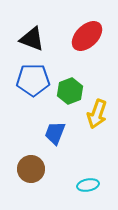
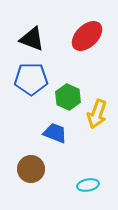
blue pentagon: moved 2 px left, 1 px up
green hexagon: moved 2 px left, 6 px down; rotated 15 degrees counterclockwise
blue trapezoid: rotated 90 degrees clockwise
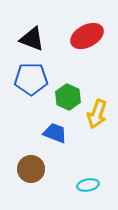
red ellipse: rotated 16 degrees clockwise
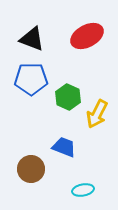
yellow arrow: rotated 8 degrees clockwise
blue trapezoid: moved 9 px right, 14 px down
cyan ellipse: moved 5 px left, 5 px down
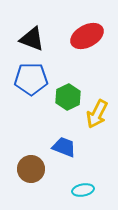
green hexagon: rotated 10 degrees clockwise
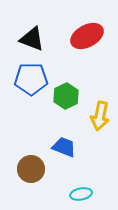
green hexagon: moved 2 px left, 1 px up
yellow arrow: moved 3 px right, 2 px down; rotated 16 degrees counterclockwise
cyan ellipse: moved 2 px left, 4 px down
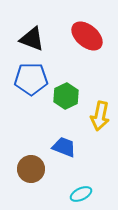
red ellipse: rotated 68 degrees clockwise
cyan ellipse: rotated 15 degrees counterclockwise
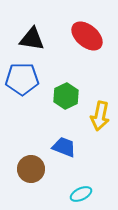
black triangle: rotated 12 degrees counterclockwise
blue pentagon: moved 9 px left
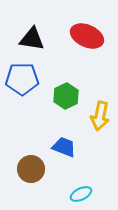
red ellipse: rotated 16 degrees counterclockwise
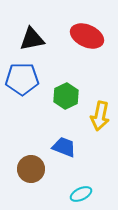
black triangle: rotated 20 degrees counterclockwise
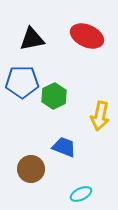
blue pentagon: moved 3 px down
green hexagon: moved 12 px left
